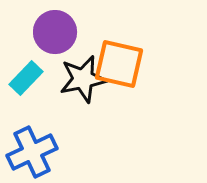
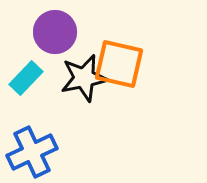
black star: moved 1 px right, 1 px up
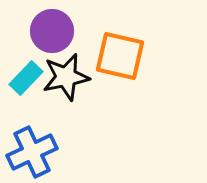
purple circle: moved 3 px left, 1 px up
orange square: moved 1 px right, 8 px up
black star: moved 18 px left, 1 px up
